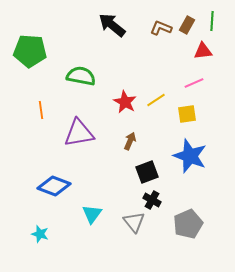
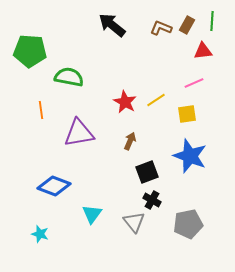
green semicircle: moved 12 px left, 1 px down
gray pentagon: rotated 12 degrees clockwise
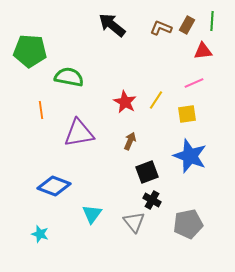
yellow line: rotated 24 degrees counterclockwise
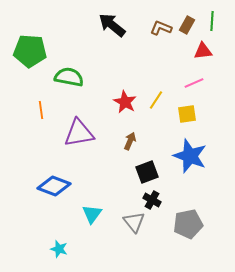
cyan star: moved 19 px right, 15 px down
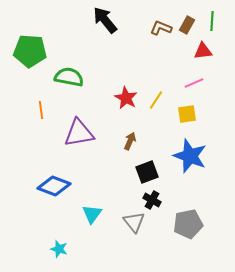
black arrow: moved 7 px left, 5 px up; rotated 12 degrees clockwise
red star: moved 1 px right, 4 px up
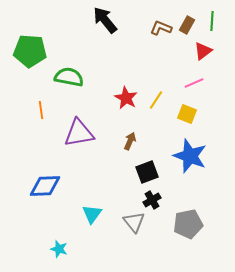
red triangle: rotated 30 degrees counterclockwise
yellow square: rotated 30 degrees clockwise
blue diamond: moved 9 px left; rotated 24 degrees counterclockwise
black cross: rotated 30 degrees clockwise
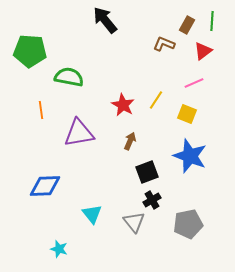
brown L-shape: moved 3 px right, 16 px down
red star: moved 3 px left, 7 px down
cyan triangle: rotated 15 degrees counterclockwise
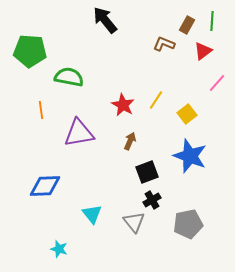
pink line: moved 23 px right; rotated 24 degrees counterclockwise
yellow square: rotated 30 degrees clockwise
